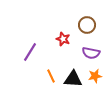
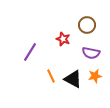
black triangle: rotated 24 degrees clockwise
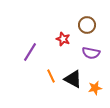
orange star: moved 12 px down
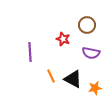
purple line: rotated 36 degrees counterclockwise
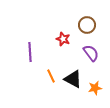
purple semicircle: rotated 138 degrees counterclockwise
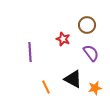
orange line: moved 5 px left, 11 px down
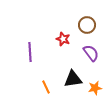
black triangle: rotated 36 degrees counterclockwise
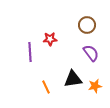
red star: moved 13 px left; rotated 24 degrees counterclockwise
orange star: moved 2 px up
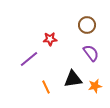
purple line: moved 1 px left, 7 px down; rotated 54 degrees clockwise
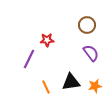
red star: moved 3 px left, 1 px down
purple line: rotated 24 degrees counterclockwise
black triangle: moved 2 px left, 3 px down
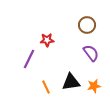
orange star: moved 1 px left
